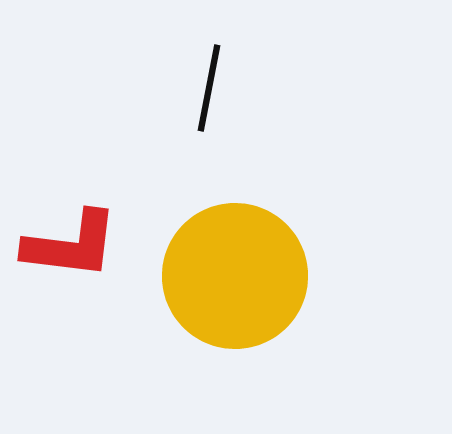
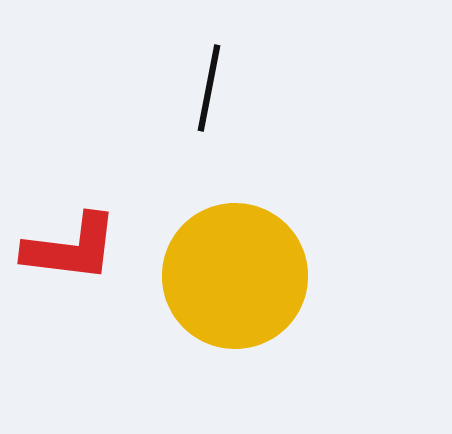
red L-shape: moved 3 px down
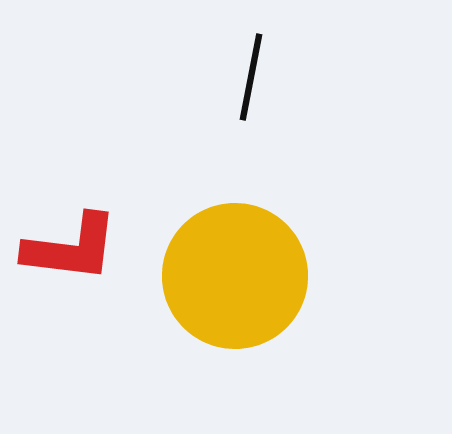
black line: moved 42 px right, 11 px up
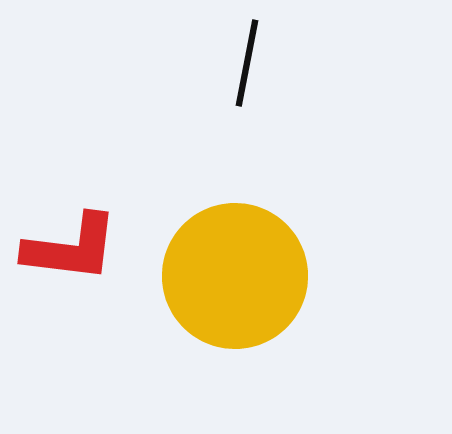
black line: moved 4 px left, 14 px up
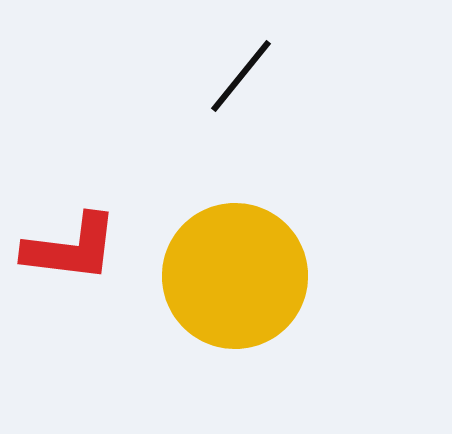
black line: moved 6 px left, 13 px down; rotated 28 degrees clockwise
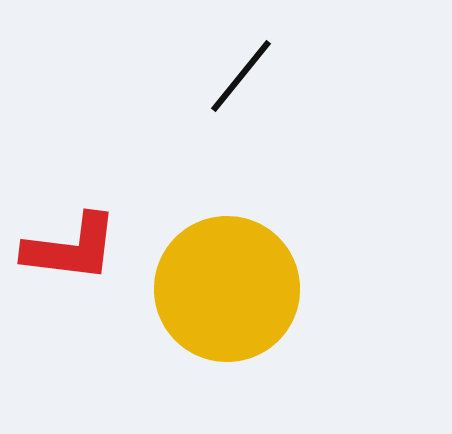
yellow circle: moved 8 px left, 13 px down
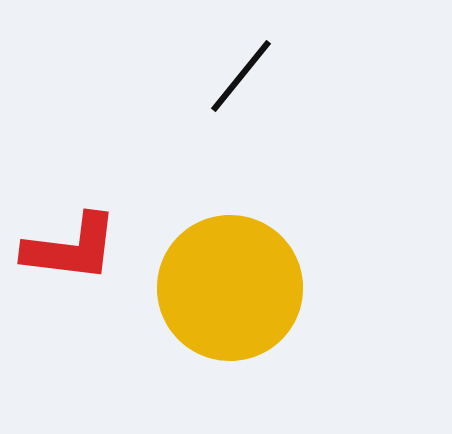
yellow circle: moved 3 px right, 1 px up
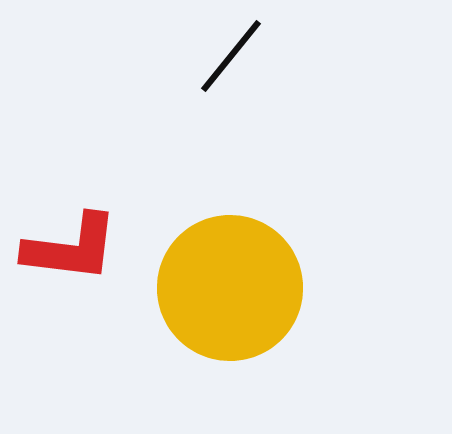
black line: moved 10 px left, 20 px up
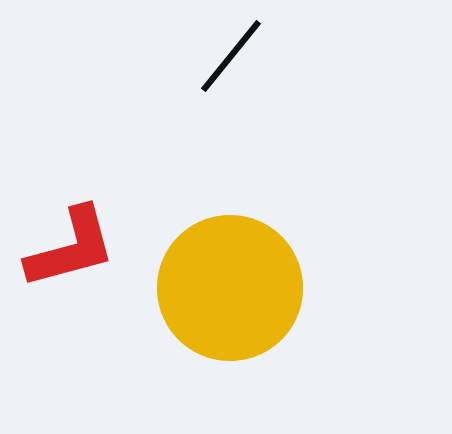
red L-shape: rotated 22 degrees counterclockwise
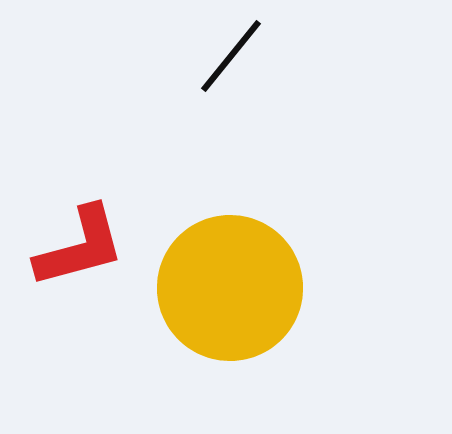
red L-shape: moved 9 px right, 1 px up
